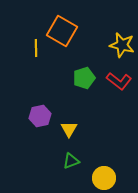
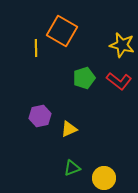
yellow triangle: rotated 36 degrees clockwise
green triangle: moved 1 px right, 7 px down
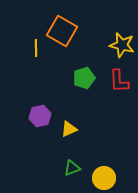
red L-shape: rotated 50 degrees clockwise
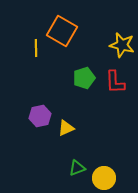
red L-shape: moved 4 px left, 1 px down
yellow triangle: moved 3 px left, 1 px up
green triangle: moved 5 px right
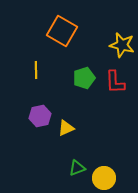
yellow line: moved 22 px down
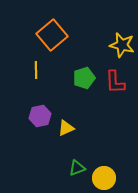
orange square: moved 10 px left, 4 px down; rotated 20 degrees clockwise
